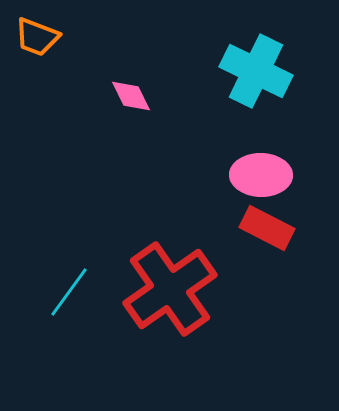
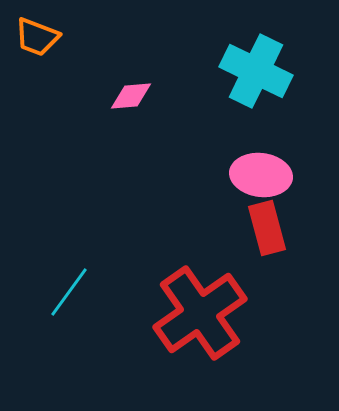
pink diamond: rotated 69 degrees counterclockwise
pink ellipse: rotated 6 degrees clockwise
red rectangle: rotated 48 degrees clockwise
red cross: moved 30 px right, 24 px down
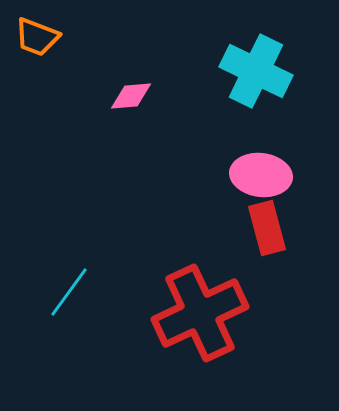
red cross: rotated 10 degrees clockwise
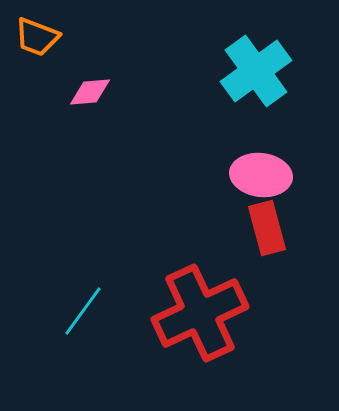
cyan cross: rotated 28 degrees clockwise
pink diamond: moved 41 px left, 4 px up
cyan line: moved 14 px right, 19 px down
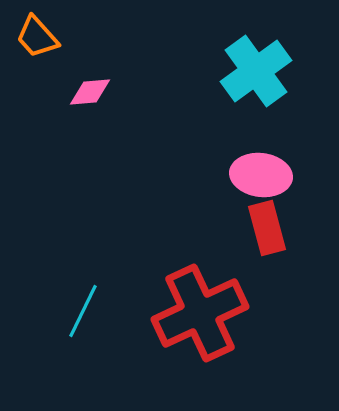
orange trapezoid: rotated 27 degrees clockwise
cyan line: rotated 10 degrees counterclockwise
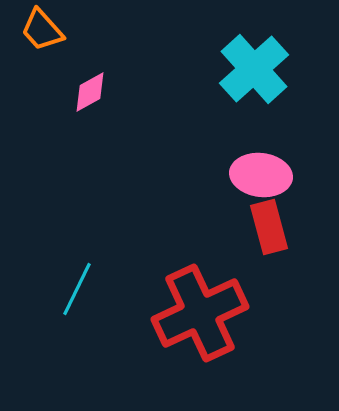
orange trapezoid: moved 5 px right, 7 px up
cyan cross: moved 2 px left, 2 px up; rotated 6 degrees counterclockwise
pink diamond: rotated 24 degrees counterclockwise
red rectangle: moved 2 px right, 1 px up
cyan line: moved 6 px left, 22 px up
